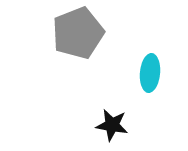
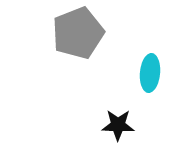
black star: moved 6 px right; rotated 8 degrees counterclockwise
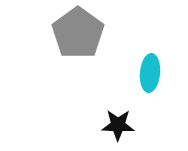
gray pentagon: rotated 15 degrees counterclockwise
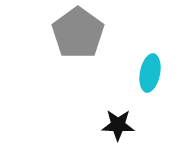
cyan ellipse: rotated 6 degrees clockwise
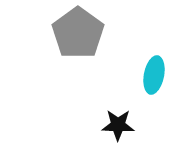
cyan ellipse: moved 4 px right, 2 px down
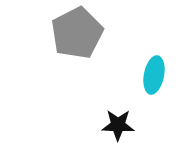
gray pentagon: moved 1 px left; rotated 9 degrees clockwise
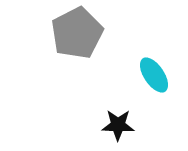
cyan ellipse: rotated 45 degrees counterclockwise
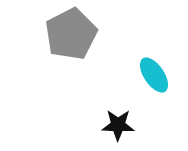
gray pentagon: moved 6 px left, 1 px down
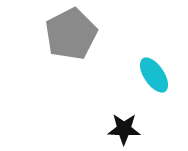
black star: moved 6 px right, 4 px down
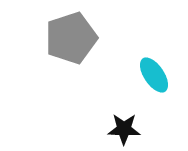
gray pentagon: moved 4 px down; rotated 9 degrees clockwise
